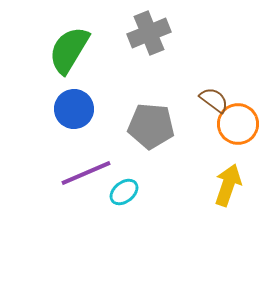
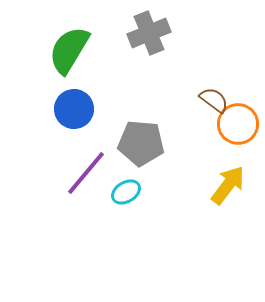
gray pentagon: moved 10 px left, 17 px down
purple line: rotated 27 degrees counterclockwise
yellow arrow: rotated 18 degrees clockwise
cyan ellipse: moved 2 px right; rotated 8 degrees clockwise
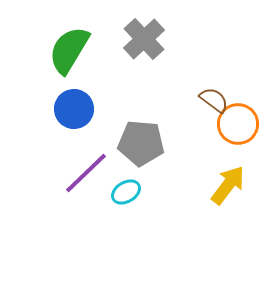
gray cross: moved 5 px left, 6 px down; rotated 21 degrees counterclockwise
purple line: rotated 6 degrees clockwise
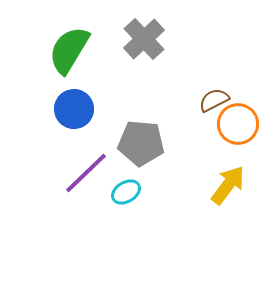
brown semicircle: rotated 64 degrees counterclockwise
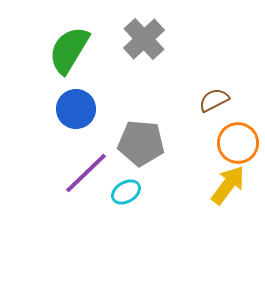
blue circle: moved 2 px right
orange circle: moved 19 px down
